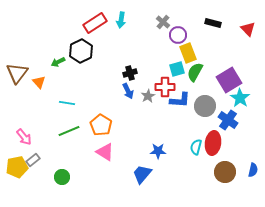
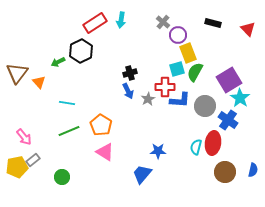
gray star: moved 3 px down
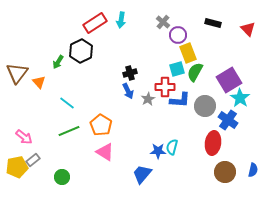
green arrow: rotated 32 degrees counterclockwise
cyan line: rotated 28 degrees clockwise
pink arrow: rotated 12 degrees counterclockwise
cyan semicircle: moved 24 px left
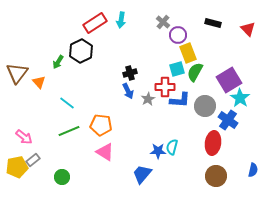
orange pentagon: rotated 25 degrees counterclockwise
brown circle: moved 9 px left, 4 px down
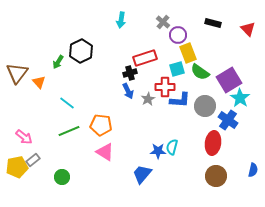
red rectangle: moved 50 px right, 35 px down; rotated 15 degrees clockwise
green semicircle: moved 5 px right; rotated 84 degrees counterclockwise
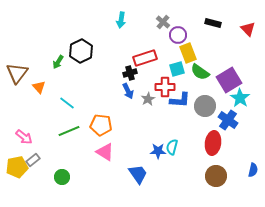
orange triangle: moved 5 px down
blue trapezoid: moved 4 px left; rotated 105 degrees clockwise
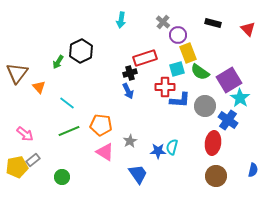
gray star: moved 18 px left, 42 px down
pink arrow: moved 1 px right, 3 px up
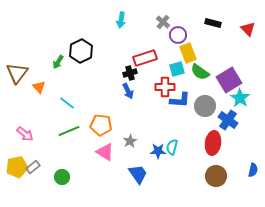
gray rectangle: moved 7 px down
